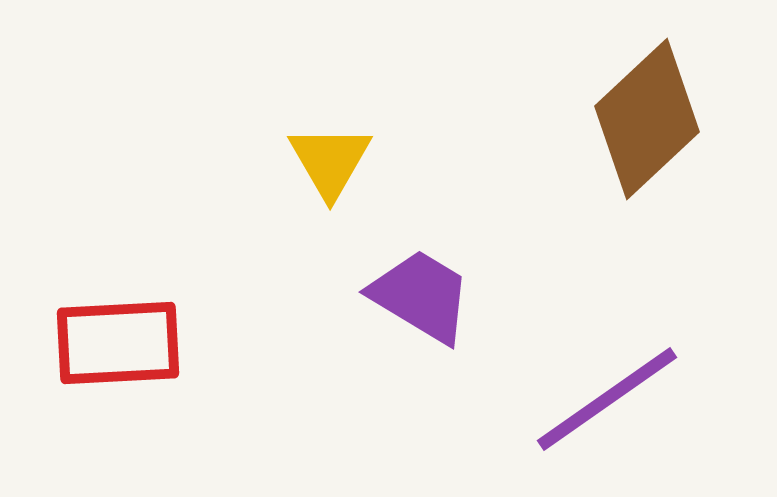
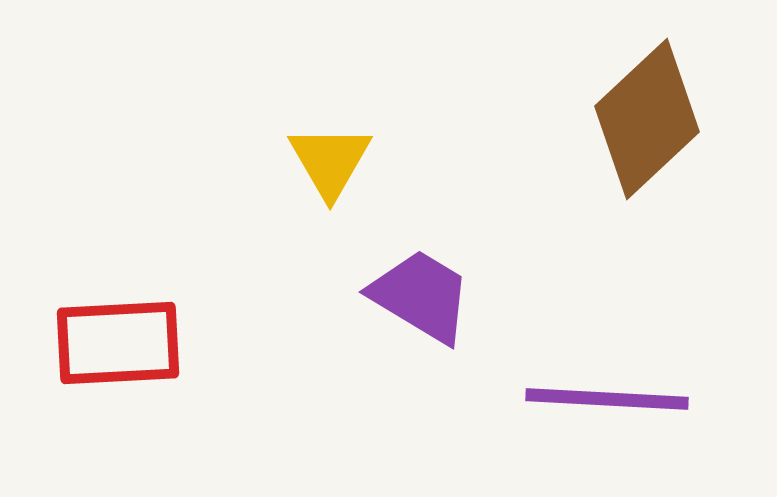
purple line: rotated 38 degrees clockwise
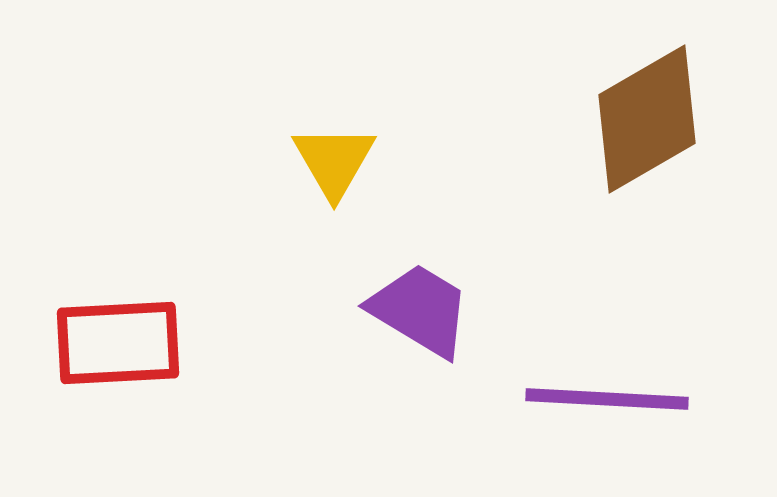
brown diamond: rotated 13 degrees clockwise
yellow triangle: moved 4 px right
purple trapezoid: moved 1 px left, 14 px down
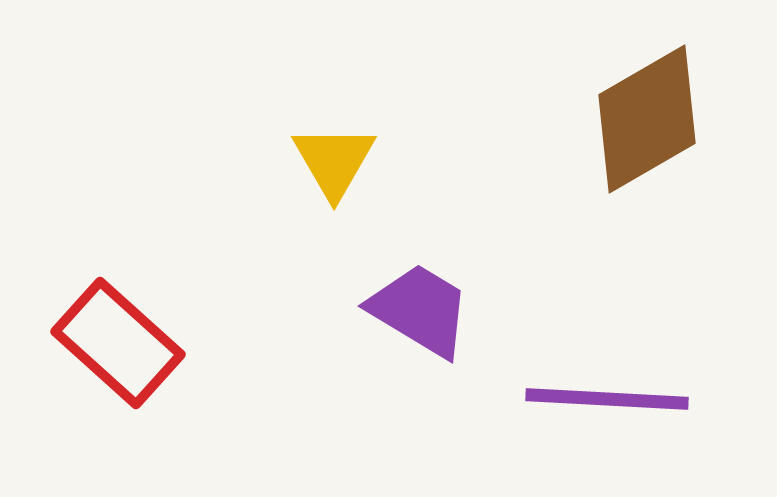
red rectangle: rotated 45 degrees clockwise
